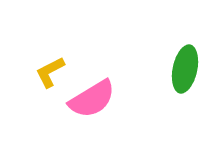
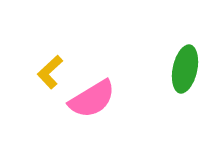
yellow L-shape: rotated 16 degrees counterclockwise
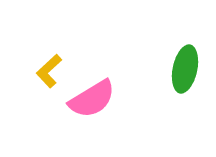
yellow L-shape: moved 1 px left, 1 px up
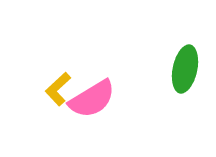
yellow L-shape: moved 9 px right, 18 px down
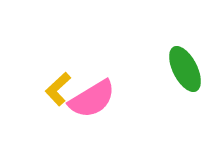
green ellipse: rotated 39 degrees counterclockwise
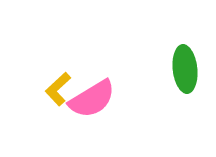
green ellipse: rotated 21 degrees clockwise
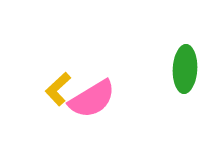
green ellipse: rotated 9 degrees clockwise
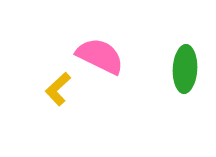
pink semicircle: moved 8 px right, 43 px up; rotated 123 degrees counterclockwise
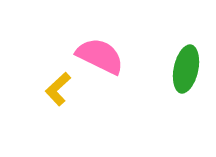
green ellipse: moved 1 px right; rotated 9 degrees clockwise
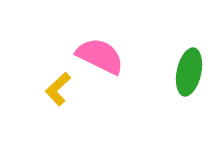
green ellipse: moved 3 px right, 3 px down
